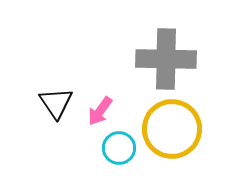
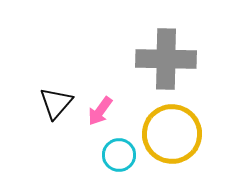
black triangle: rotated 15 degrees clockwise
yellow circle: moved 5 px down
cyan circle: moved 7 px down
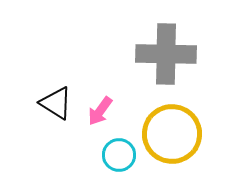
gray cross: moved 5 px up
black triangle: rotated 39 degrees counterclockwise
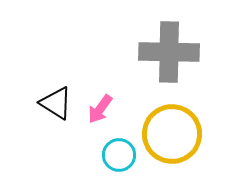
gray cross: moved 3 px right, 2 px up
pink arrow: moved 2 px up
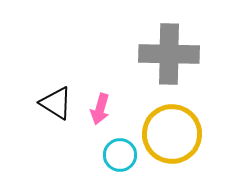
gray cross: moved 2 px down
pink arrow: rotated 20 degrees counterclockwise
cyan circle: moved 1 px right
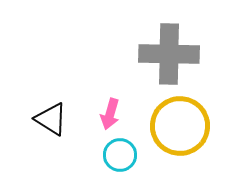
black triangle: moved 5 px left, 16 px down
pink arrow: moved 10 px right, 5 px down
yellow circle: moved 8 px right, 8 px up
